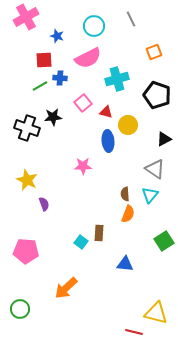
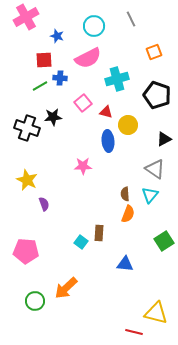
green circle: moved 15 px right, 8 px up
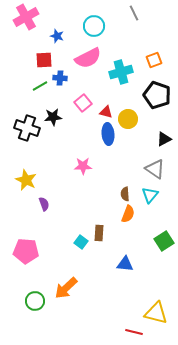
gray line: moved 3 px right, 6 px up
orange square: moved 8 px down
cyan cross: moved 4 px right, 7 px up
yellow circle: moved 6 px up
blue ellipse: moved 7 px up
yellow star: moved 1 px left
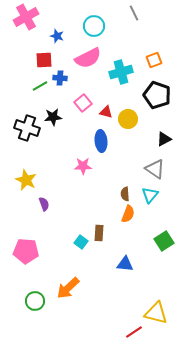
blue ellipse: moved 7 px left, 7 px down
orange arrow: moved 2 px right
red line: rotated 48 degrees counterclockwise
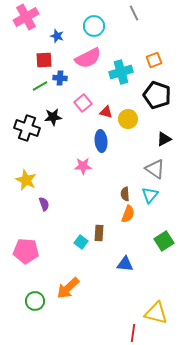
red line: moved 1 px left, 1 px down; rotated 48 degrees counterclockwise
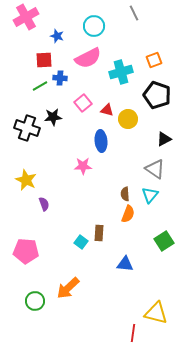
red triangle: moved 1 px right, 2 px up
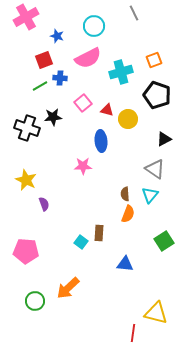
red square: rotated 18 degrees counterclockwise
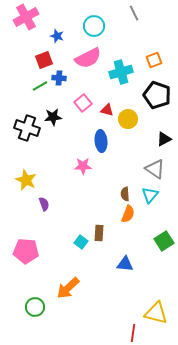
blue cross: moved 1 px left
green circle: moved 6 px down
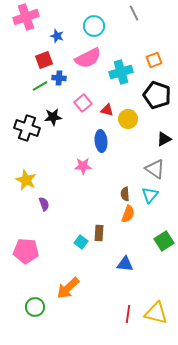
pink cross: rotated 10 degrees clockwise
red line: moved 5 px left, 19 px up
